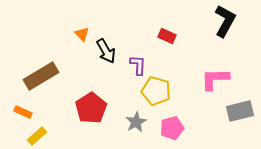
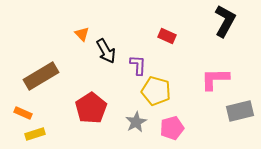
orange rectangle: moved 1 px down
yellow rectangle: moved 2 px left, 2 px up; rotated 24 degrees clockwise
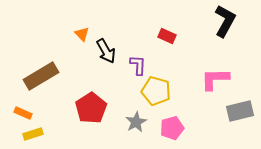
yellow rectangle: moved 2 px left
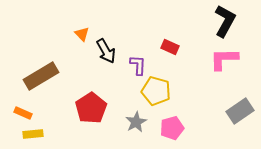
red rectangle: moved 3 px right, 11 px down
pink L-shape: moved 9 px right, 20 px up
gray rectangle: rotated 20 degrees counterclockwise
yellow rectangle: rotated 12 degrees clockwise
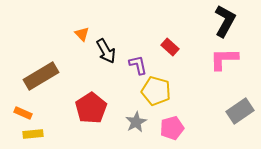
red rectangle: rotated 18 degrees clockwise
purple L-shape: rotated 15 degrees counterclockwise
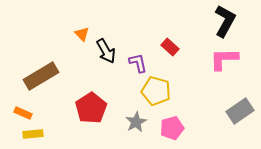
purple L-shape: moved 2 px up
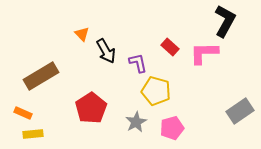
pink L-shape: moved 20 px left, 6 px up
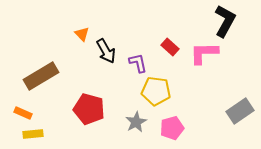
yellow pentagon: rotated 8 degrees counterclockwise
red pentagon: moved 2 px left, 1 px down; rotated 24 degrees counterclockwise
